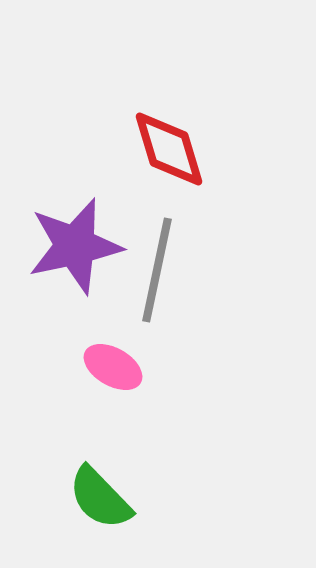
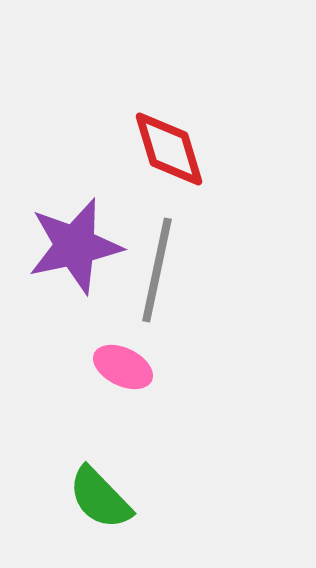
pink ellipse: moved 10 px right; rotated 4 degrees counterclockwise
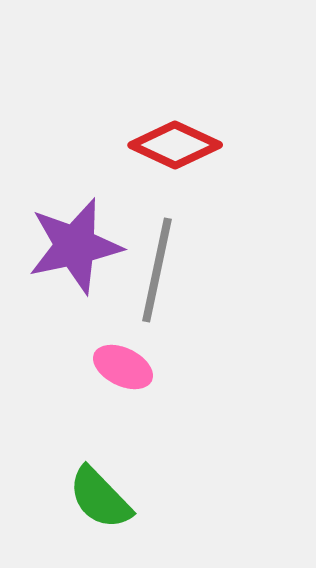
red diamond: moved 6 px right, 4 px up; rotated 48 degrees counterclockwise
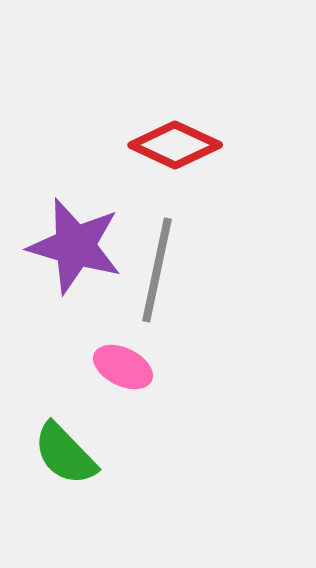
purple star: rotated 28 degrees clockwise
green semicircle: moved 35 px left, 44 px up
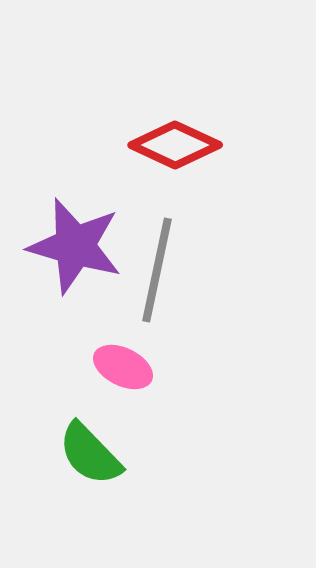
green semicircle: moved 25 px right
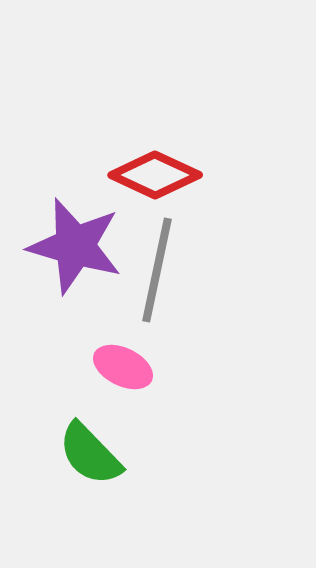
red diamond: moved 20 px left, 30 px down
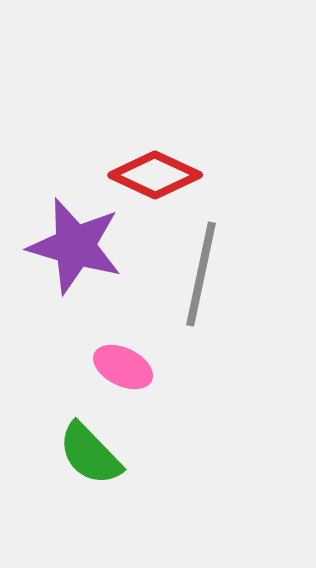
gray line: moved 44 px right, 4 px down
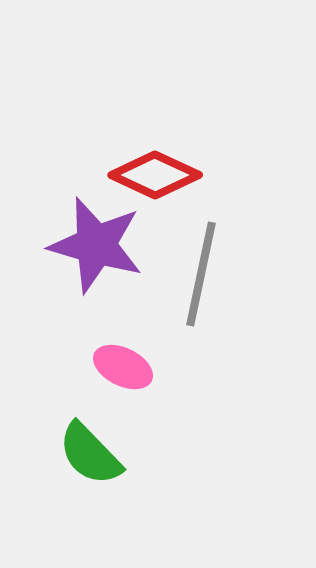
purple star: moved 21 px right, 1 px up
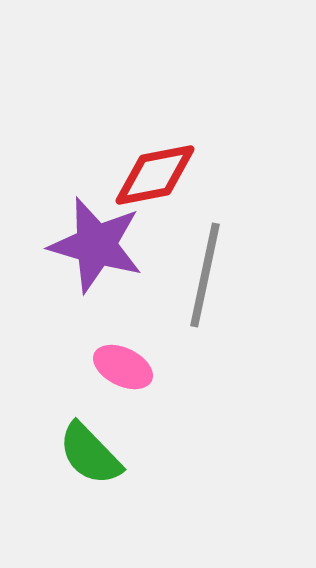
red diamond: rotated 36 degrees counterclockwise
gray line: moved 4 px right, 1 px down
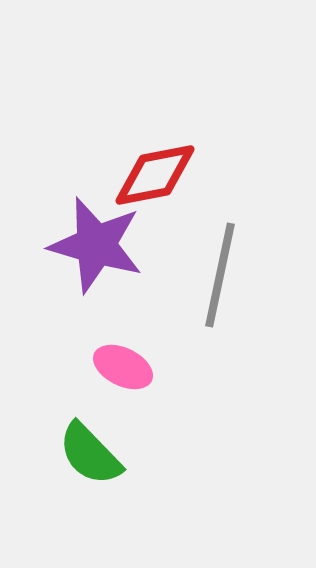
gray line: moved 15 px right
